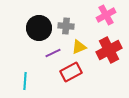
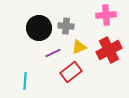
pink cross: rotated 24 degrees clockwise
red rectangle: rotated 10 degrees counterclockwise
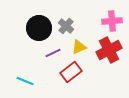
pink cross: moved 6 px right, 6 px down
gray cross: rotated 35 degrees clockwise
cyan line: rotated 72 degrees counterclockwise
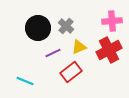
black circle: moved 1 px left
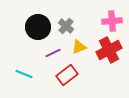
black circle: moved 1 px up
red rectangle: moved 4 px left, 3 px down
cyan line: moved 1 px left, 7 px up
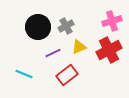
pink cross: rotated 12 degrees counterclockwise
gray cross: rotated 21 degrees clockwise
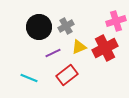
pink cross: moved 4 px right
black circle: moved 1 px right
red cross: moved 4 px left, 2 px up
cyan line: moved 5 px right, 4 px down
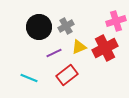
purple line: moved 1 px right
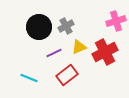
red cross: moved 4 px down
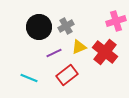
red cross: rotated 25 degrees counterclockwise
